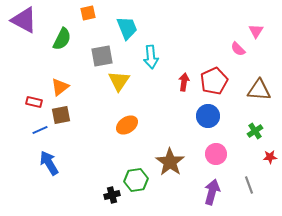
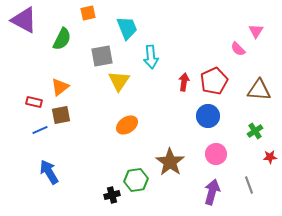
blue arrow: moved 9 px down
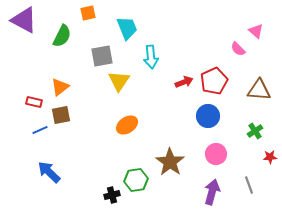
pink triangle: rotated 21 degrees counterclockwise
green semicircle: moved 3 px up
red arrow: rotated 60 degrees clockwise
blue arrow: rotated 15 degrees counterclockwise
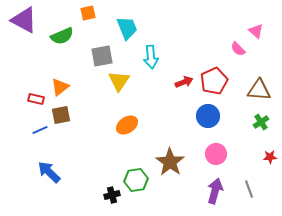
green semicircle: rotated 40 degrees clockwise
red rectangle: moved 2 px right, 3 px up
green cross: moved 6 px right, 9 px up
gray line: moved 4 px down
purple arrow: moved 3 px right, 1 px up
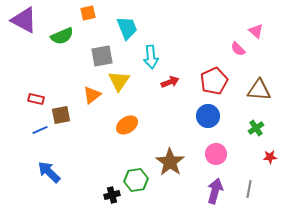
red arrow: moved 14 px left
orange triangle: moved 32 px right, 8 px down
green cross: moved 5 px left, 6 px down
gray line: rotated 30 degrees clockwise
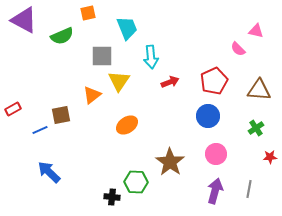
pink triangle: rotated 28 degrees counterclockwise
gray square: rotated 10 degrees clockwise
red rectangle: moved 23 px left, 10 px down; rotated 42 degrees counterclockwise
green hexagon: moved 2 px down; rotated 10 degrees clockwise
black cross: moved 2 px down; rotated 21 degrees clockwise
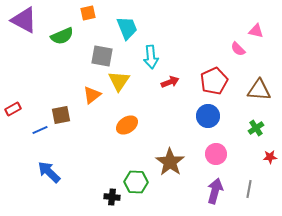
gray square: rotated 10 degrees clockwise
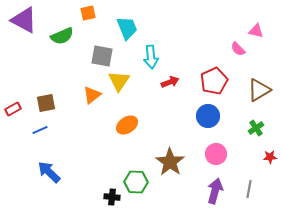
brown triangle: rotated 35 degrees counterclockwise
brown square: moved 15 px left, 12 px up
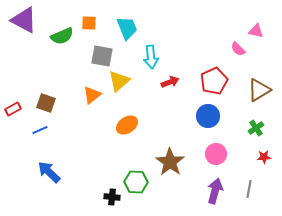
orange square: moved 1 px right, 10 px down; rotated 14 degrees clockwise
yellow triangle: rotated 15 degrees clockwise
brown square: rotated 30 degrees clockwise
red star: moved 6 px left
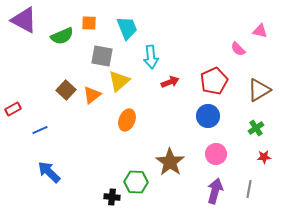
pink triangle: moved 4 px right
brown square: moved 20 px right, 13 px up; rotated 24 degrees clockwise
orange ellipse: moved 5 px up; rotated 35 degrees counterclockwise
